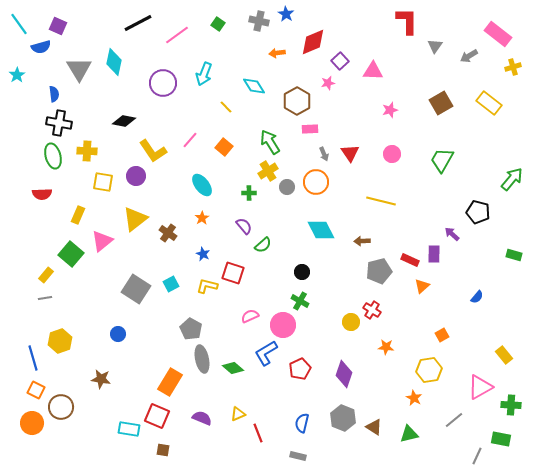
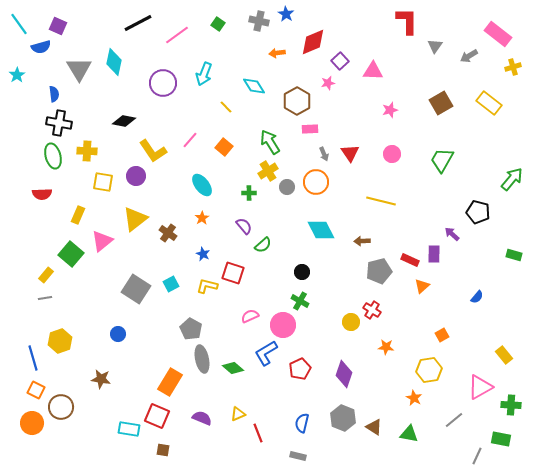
green triangle at (409, 434): rotated 24 degrees clockwise
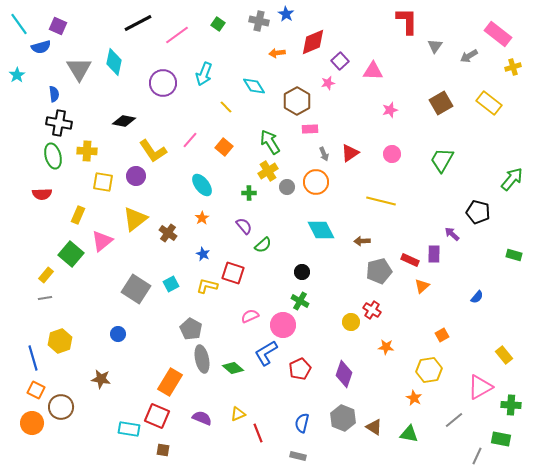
red triangle at (350, 153): rotated 30 degrees clockwise
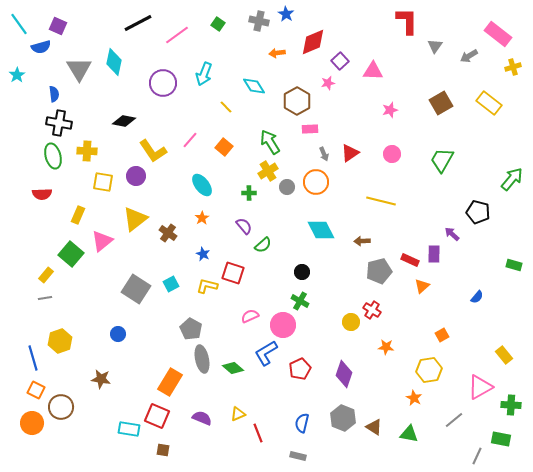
green rectangle at (514, 255): moved 10 px down
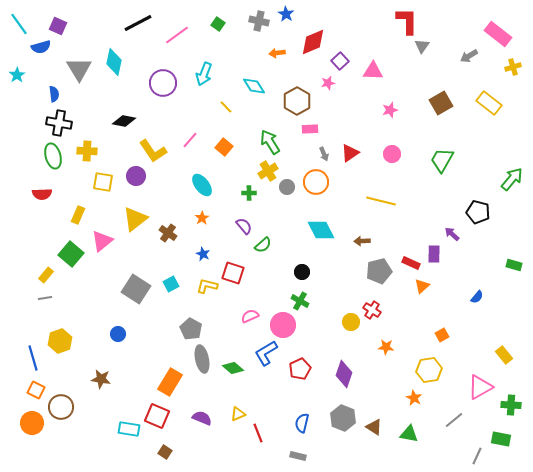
gray triangle at (435, 46): moved 13 px left
red rectangle at (410, 260): moved 1 px right, 3 px down
brown square at (163, 450): moved 2 px right, 2 px down; rotated 24 degrees clockwise
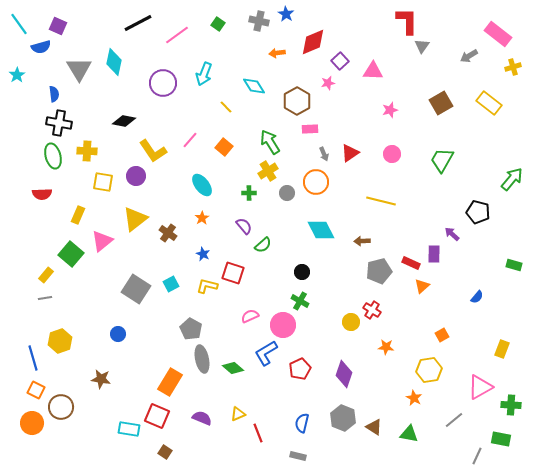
gray circle at (287, 187): moved 6 px down
yellow rectangle at (504, 355): moved 2 px left, 6 px up; rotated 60 degrees clockwise
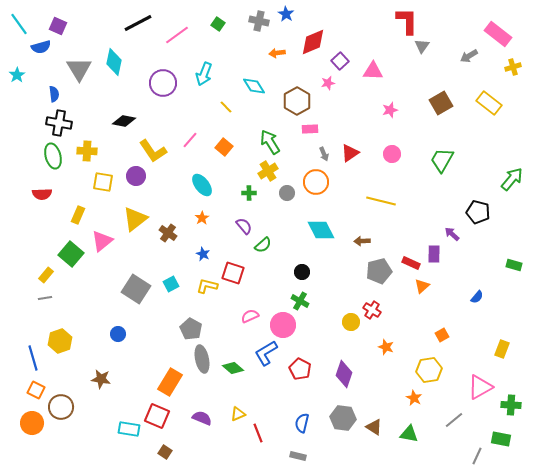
orange star at (386, 347): rotated 14 degrees clockwise
red pentagon at (300, 369): rotated 20 degrees counterclockwise
gray hexagon at (343, 418): rotated 15 degrees counterclockwise
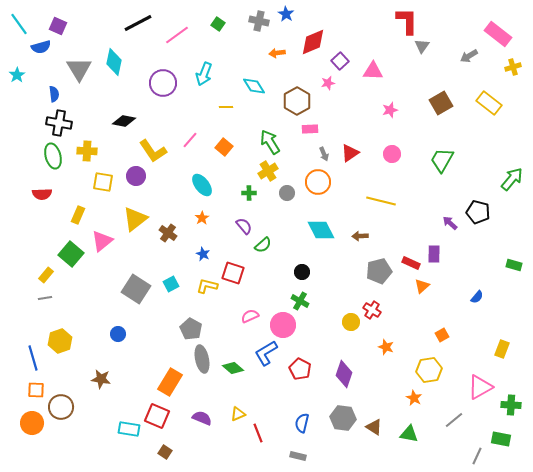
yellow line at (226, 107): rotated 48 degrees counterclockwise
orange circle at (316, 182): moved 2 px right
purple arrow at (452, 234): moved 2 px left, 11 px up
brown arrow at (362, 241): moved 2 px left, 5 px up
orange square at (36, 390): rotated 24 degrees counterclockwise
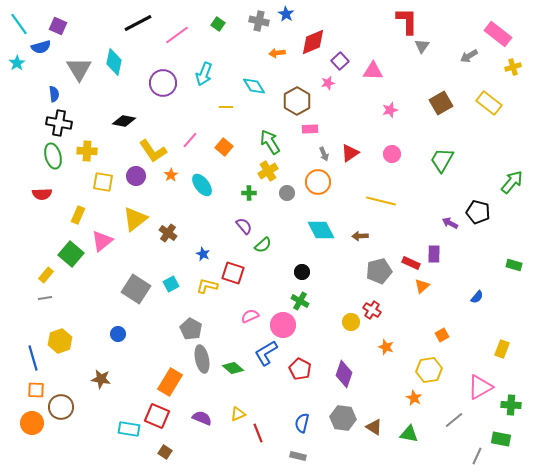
cyan star at (17, 75): moved 12 px up
green arrow at (512, 179): moved 3 px down
orange star at (202, 218): moved 31 px left, 43 px up
purple arrow at (450, 223): rotated 14 degrees counterclockwise
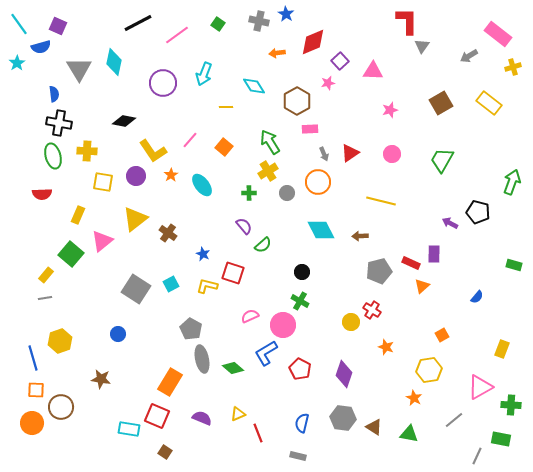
green arrow at (512, 182): rotated 20 degrees counterclockwise
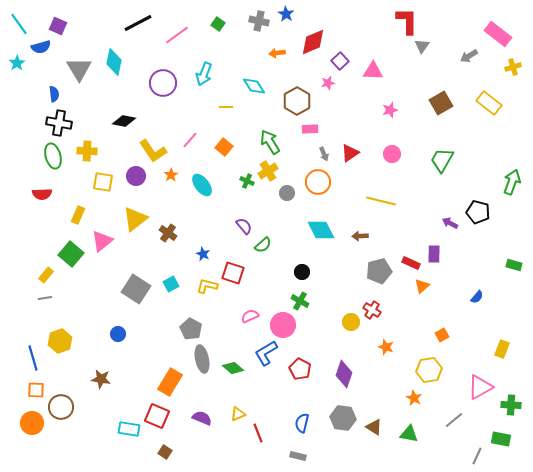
green cross at (249, 193): moved 2 px left, 12 px up; rotated 24 degrees clockwise
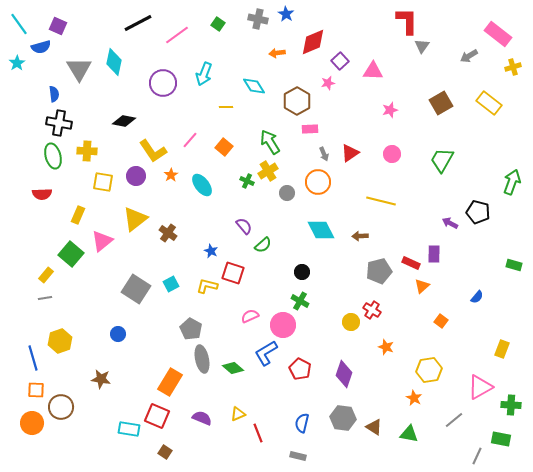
gray cross at (259, 21): moved 1 px left, 2 px up
blue star at (203, 254): moved 8 px right, 3 px up
orange square at (442, 335): moved 1 px left, 14 px up; rotated 24 degrees counterclockwise
